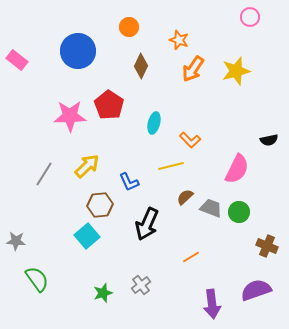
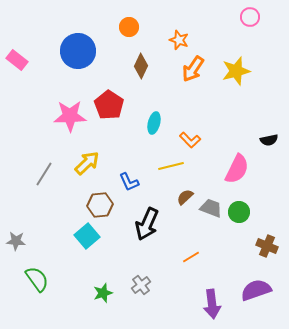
yellow arrow: moved 3 px up
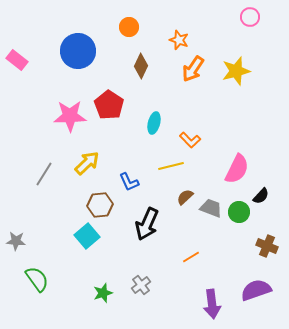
black semicircle: moved 8 px left, 56 px down; rotated 36 degrees counterclockwise
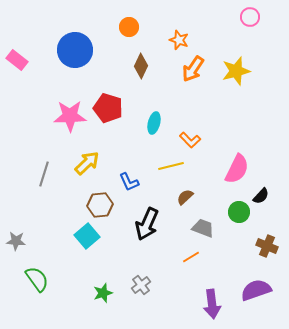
blue circle: moved 3 px left, 1 px up
red pentagon: moved 1 px left, 3 px down; rotated 16 degrees counterclockwise
gray line: rotated 15 degrees counterclockwise
gray trapezoid: moved 8 px left, 20 px down
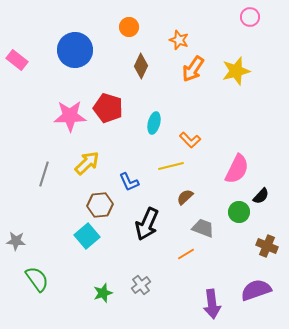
orange line: moved 5 px left, 3 px up
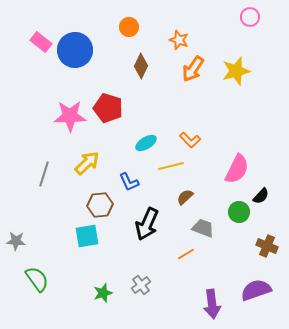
pink rectangle: moved 24 px right, 18 px up
cyan ellipse: moved 8 px left, 20 px down; rotated 45 degrees clockwise
cyan square: rotated 30 degrees clockwise
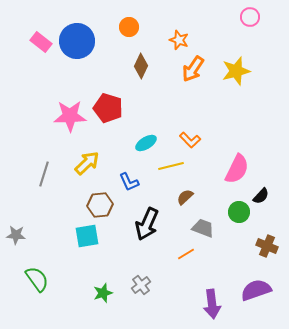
blue circle: moved 2 px right, 9 px up
gray star: moved 6 px up
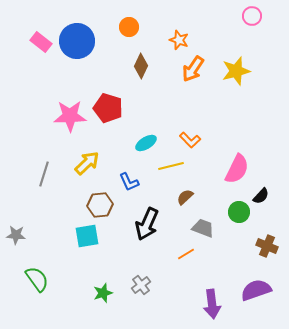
pink circle: moved 2 px right, 1 px up
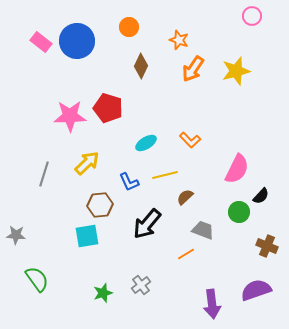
yellow line: moved 6 px left, 9 px down
black arrow: rotated 16 degrees clockwise
gray trapezoid: moved 2 px down
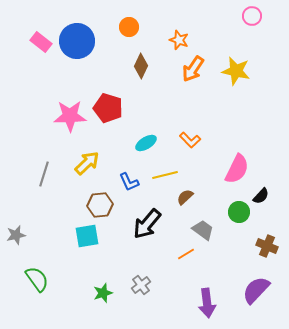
yellow star: rotated 28 degrees clockwise
gray trapezoid: rotated 15 degrees clockwise
gray star: rotated 18 degrees counterclockwise
purple semicircle: rotated 28 degrees counterclockwise
purple arrow: moved 5 px left, 1 px up
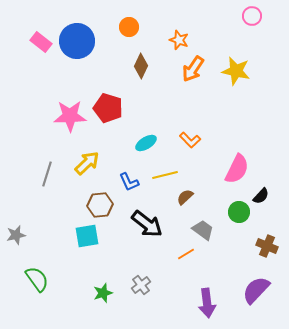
gray line: moved 3 px right
black arrow: rotated 92 degrees counterclockwise
